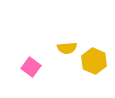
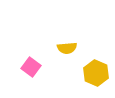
yellow hexagon: moved 2 px right, 12 px down
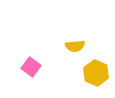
yellow semicircle: moved 8 px right, 2 px up
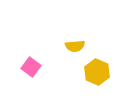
yellow hexagon: moved 1 px right, 1 px up
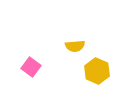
yellow hexagon: moved 1 px up
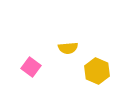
yellow semicircle: moved 7 px left, 2 px down
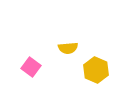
yellow hexagon: moved 1 px left, 1 px up
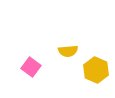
yellow semicircle: moved 3 px down
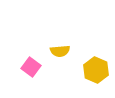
yellow semicircle: moved 8 px left
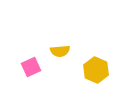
pink square: rotated 30 degrees clockwise
